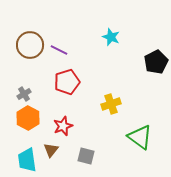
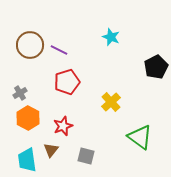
black pentagon: moved 5 px down
gray cross: moved 4 px left, 1 px up
yellow cross: moved 2 px up; rotated 24 degrees counterclockwise
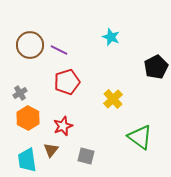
yellow cross: moved 2 px right, 3 px up
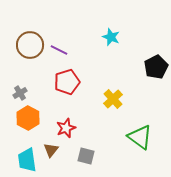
red star: moved 3 px right, 2 px down
